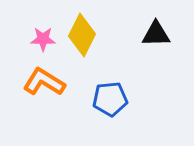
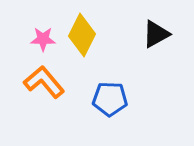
black triangle: rotated 28 degrees counterclockwise
orange L-shape: rotated 18 degrees clockwise
blue pentagon: rotated 8 degrees clockwise
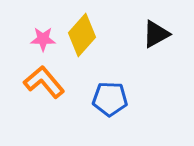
yellow diamond: rotated 15 degrees clockwise
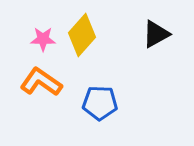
orange L-shape: moved 3 px left; rotated 15 degrees counterclockwise
blue pentagon: moved 10 px left, 4 px down
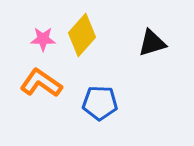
black triangle: moved 4 px left, 9 px down; rotated 12 degrees clockwise
orange L-shape: moved 1 px down
